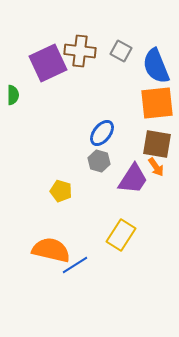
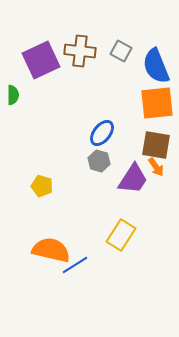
purple square: moved 7 px left, 3 px up
brown square: moved 1 px left, 1 px down
yellow pentagon: moved 19 px left, 5 px up
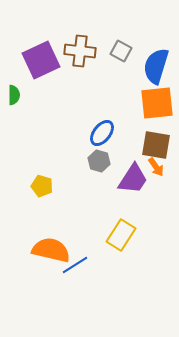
blue semicircle: rotated 39 degrees clockwise
green semicircle: moved 1 px right
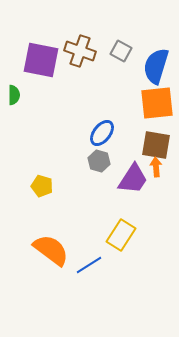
brown cross: rotated 12 degrees clockwise
purple square: rotated 36 degrees clockwise
orange arrow: rotated 150 degrees counterclockwise
orange semicircle: rotated 24 degrees clockwise
blue line: moved 14 px right
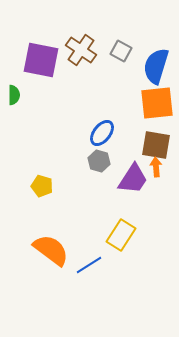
brown cross: moved 1 px right, 1 px up; rotated 16 degrees clockwise
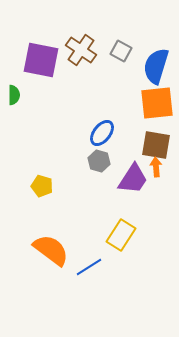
blue line: moved 2 px down
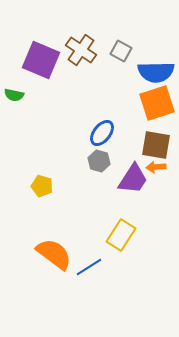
purple square: rotated 12 degrees clockwise
blue semicircle: moved 6 px down; rotated 108 degrees counterclockwise
green semicircle: rotated 102 degrees clockwise
orange square: rotated 12 degrees counterclockwise
orange arrow: rotated 90 degrees counterclockwise
orange semicircle: moved 3 px right, 4 px down
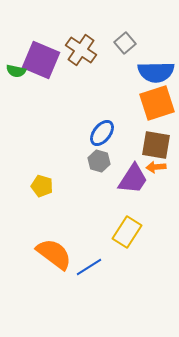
gray square: moved 4 px right, 8 px up; rotated 20 degrees clockwise
green semicircle: moved 2 px right, 24 px up
yellow rectangle: moved 6 px right, 3 px up
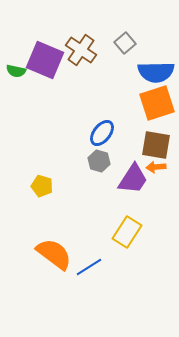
purple square: moved 4 px right
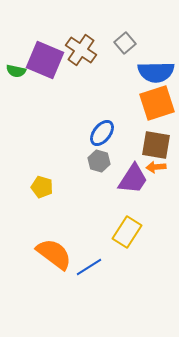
yellow pentagon: moved 1 px down
